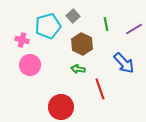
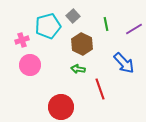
pink cross: rotated 32 degrees counterclockwise
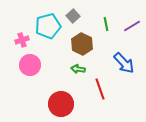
purple line: moved 2 px left, 3 px up
red circle: moved 3 px up
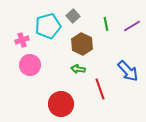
blue arrow: moved 4 px right, 8 px down
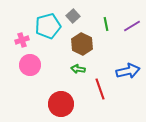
blue arrow: rotated 60 degrees counterclockwise
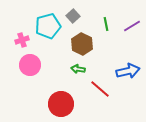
red line: rotated 30 degrees counterclockwise
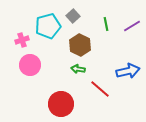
brown hexagon: moved 2 px left, 1 px down
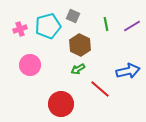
gray square: rotated 24 degrees counterclockwise
pink cross: moved 2 px left, 11 px up
green arrow: rotated 40 degrees counterclockwise
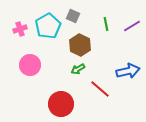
cyan pentagon: rotated 15 degrees counterclockwise
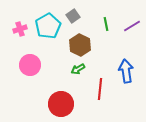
gray square: rotated 32 degrees clockwise
blue arrow: moved 2 px left; rotated 85 degrees counterclockwise
red line: rotated 55 degrees clockwise
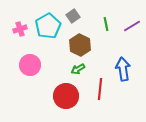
blue arrow: moved 3 px left, 2 px up
red circle: moved 5 px right, 8 px up
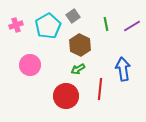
pink cross: moved 4 px left, 4 px up
